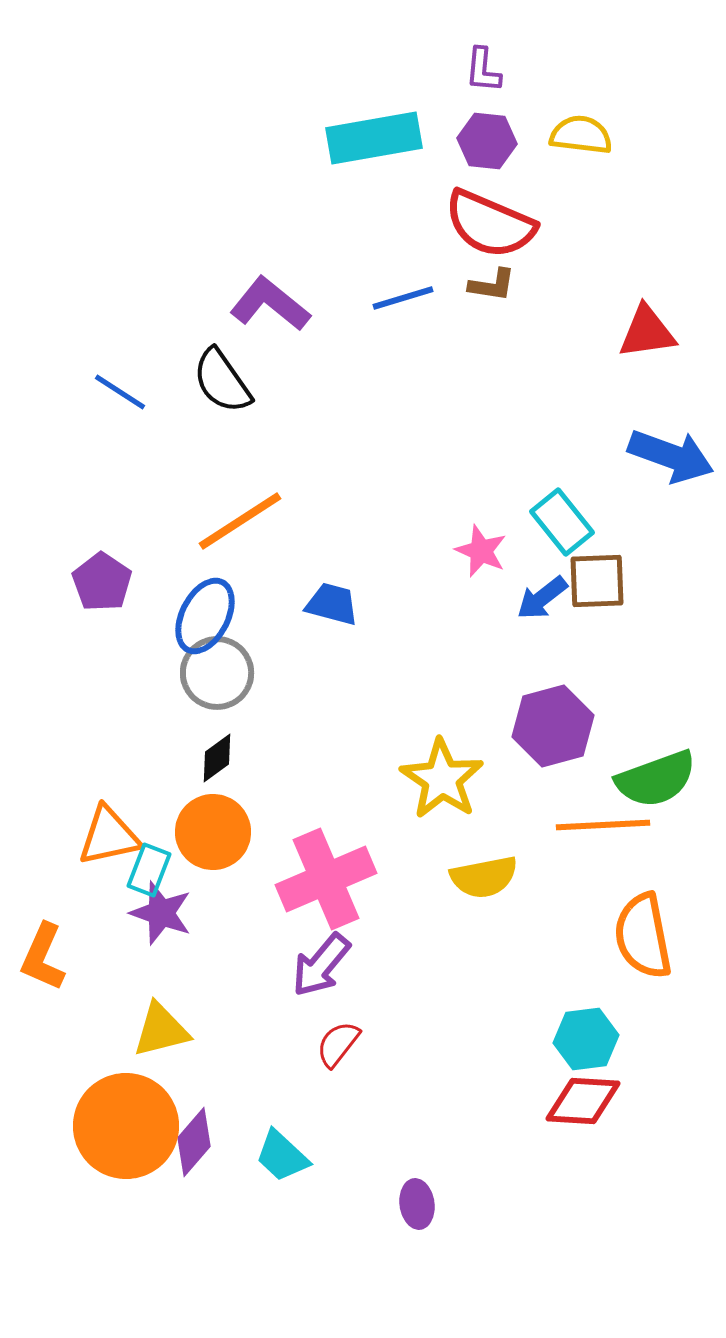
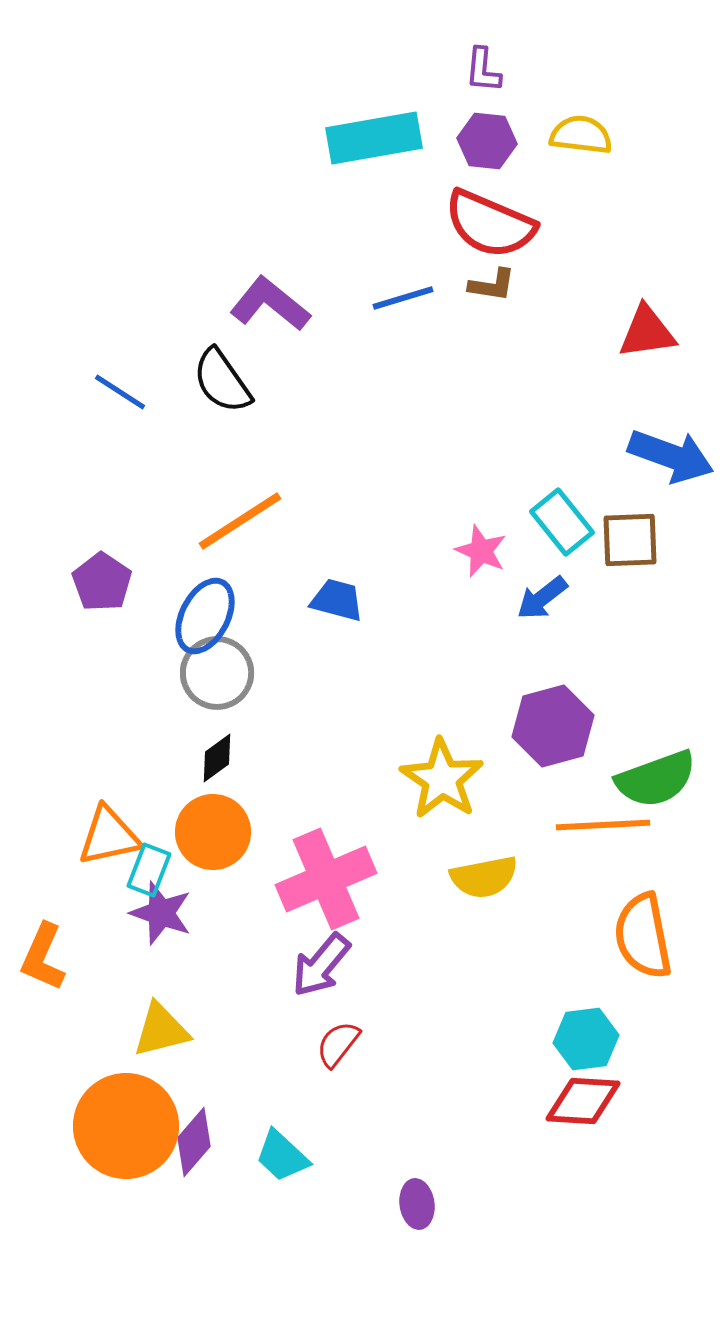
brown square at (597, 581): moved 33 px right, 41 px up
blue trapezoid at (332, 604): moved 5 px right, 4 px up
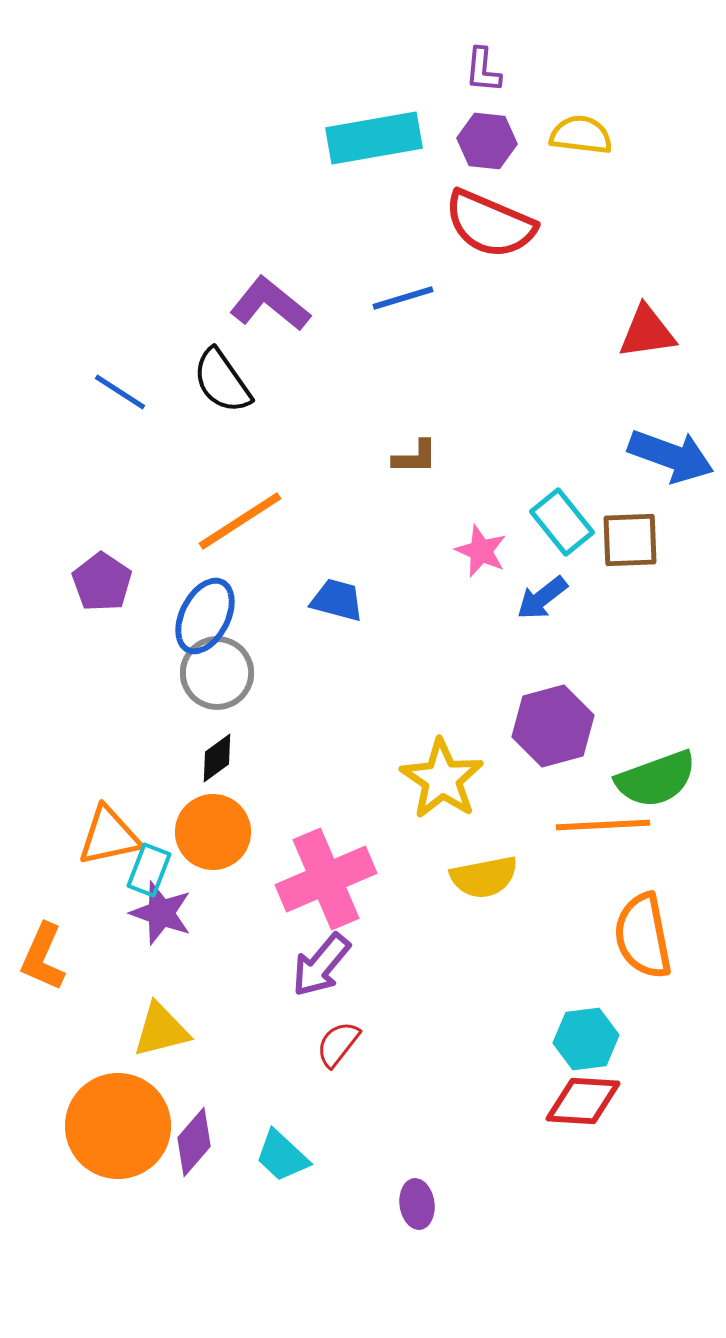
brown L-shape at (492, 285): moved 77 px left, 172 px down; rotated 9 degrees counterclockwise
orange circle at (126, 1126): moved 8 px left
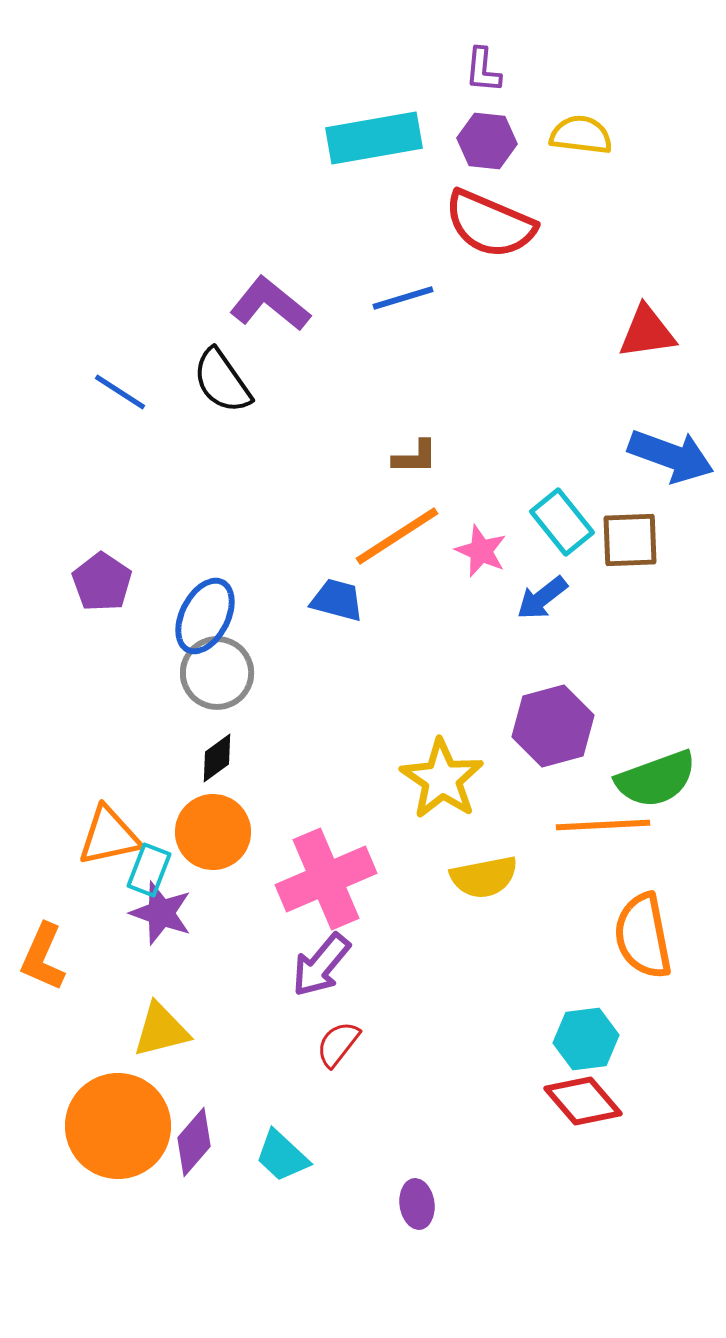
orange line at (240, 521): moved 157 px right, 15 px down
red diamond at (583, 1101): rotated 46 degrees clockwise
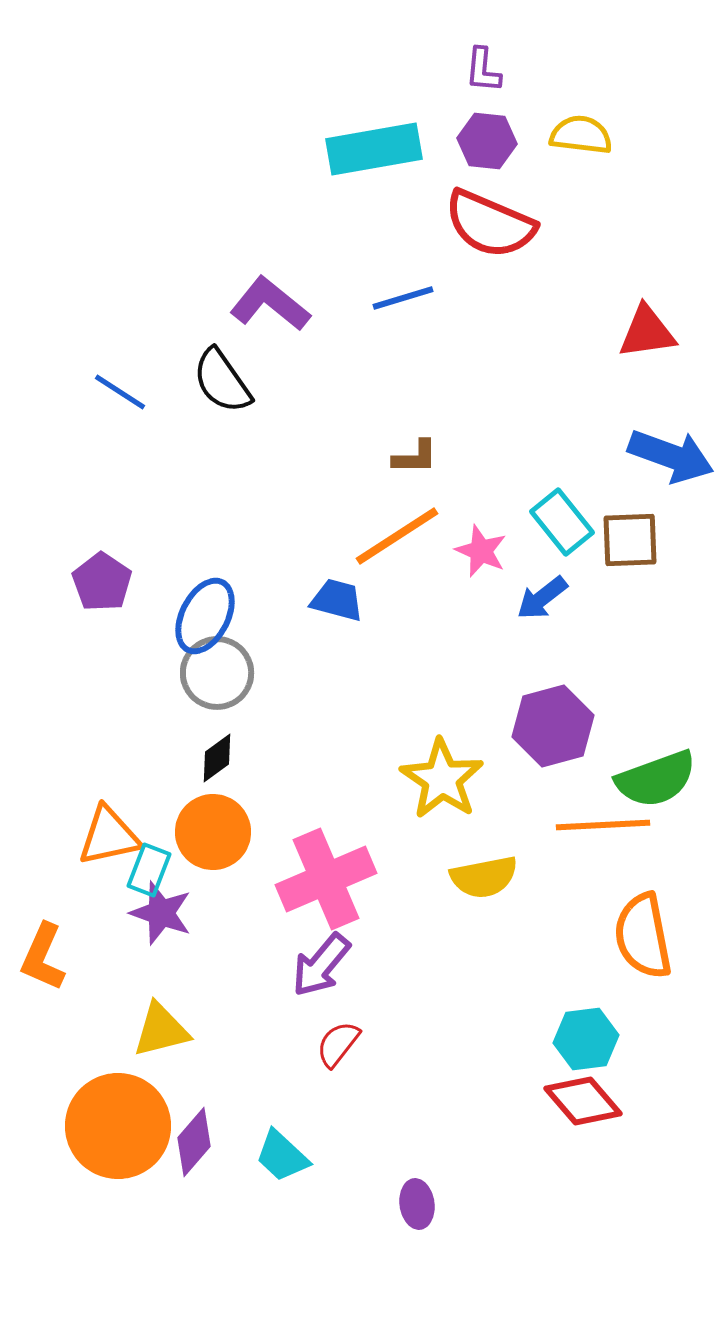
cyan rectangle at (374, 138): moved 11 px down
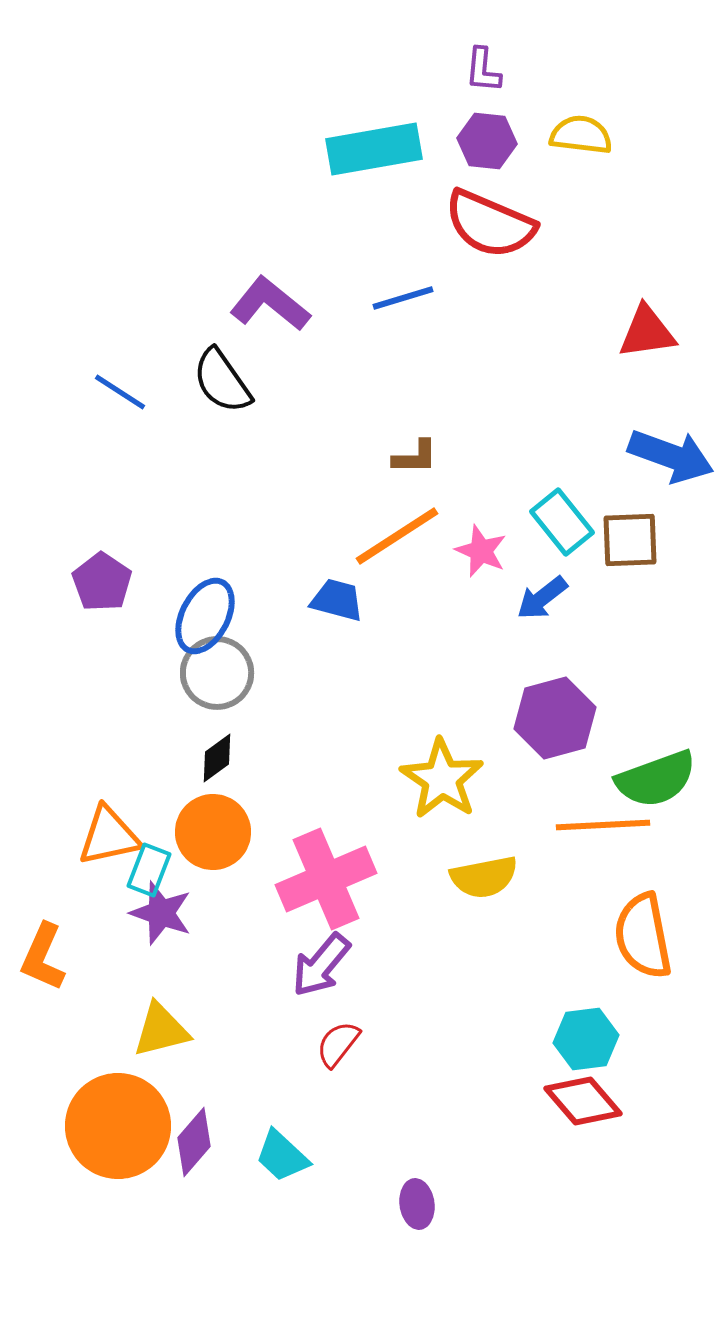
purple hexagon at (553, 726): moved 2 px right, 8 px up
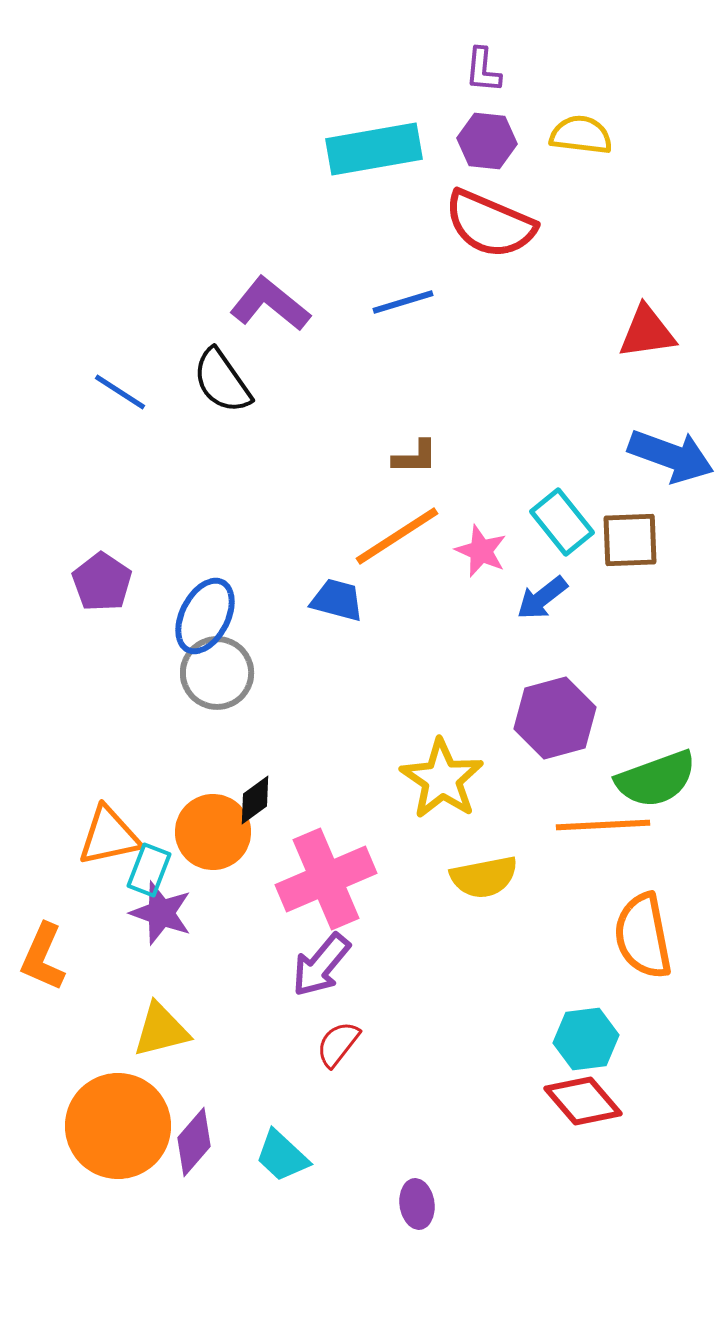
blue line at (403, 298): moved 4 px down
black diamond at (217, 758): moved 38 px right, 42 px down
